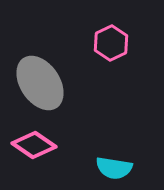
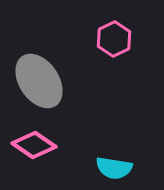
pink hexagon: moved 3 px right, 4 px up
gray ellipse: moved 1 px left, 2 px up
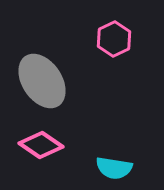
gray ellipse: moved 3 px right
pink diamond: moved 7 px right
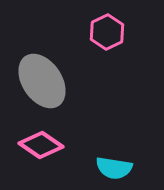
pink hexagon: moved 7 px left, 7 px up
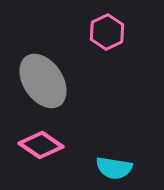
gray ellipse: moved 1 px right
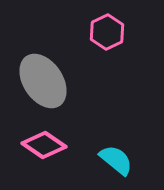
pink diamond: moved 3 px right
cyan semicircle: moved 2 px right, 8 px up; rotated 150 degrees counterclockwise
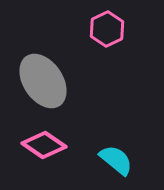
pink hexagon: moved 3 px up
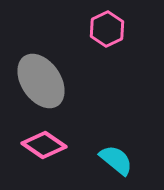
gray ellipse: moved 2 px left
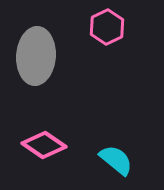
pink hexagon: moved 2 px up
gray ellipse: moved 5 px left, 25 px up; rotated 38 degrees clockwise
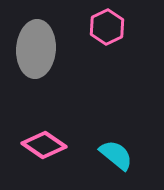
gray ellipse: moved 7 px up
cyan semicircle: moved 5 px up
